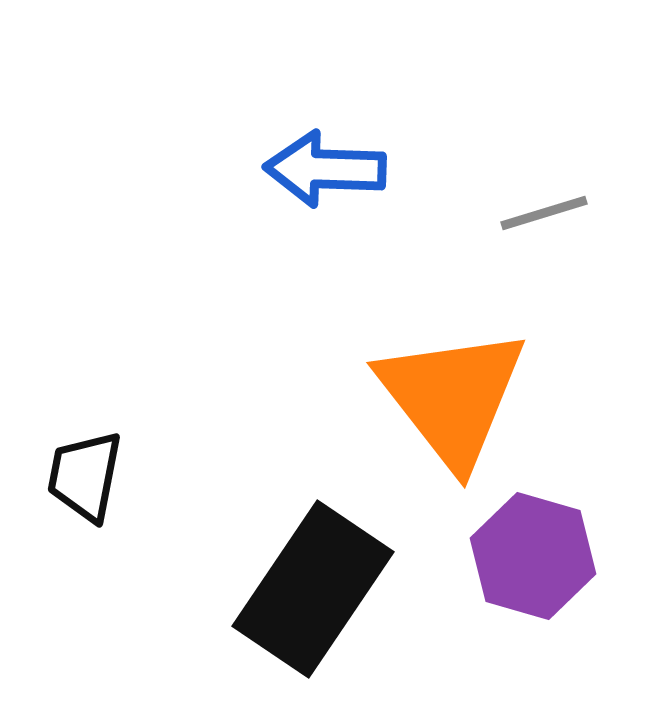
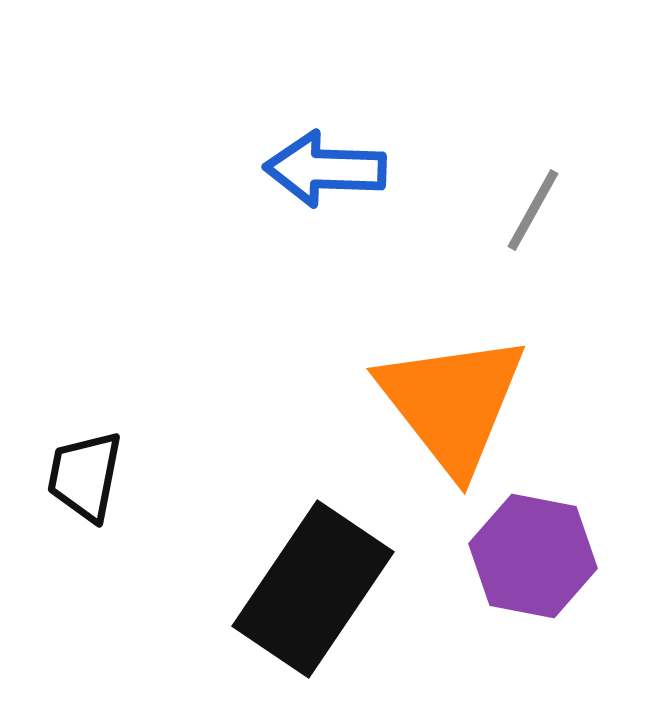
gray line: moved 11 px left, 3 px up; rotated 44 degrees counterclockwise
orange triangle: moved 6 px down
purple hexagon: rotated 5 degrees counterclockwise
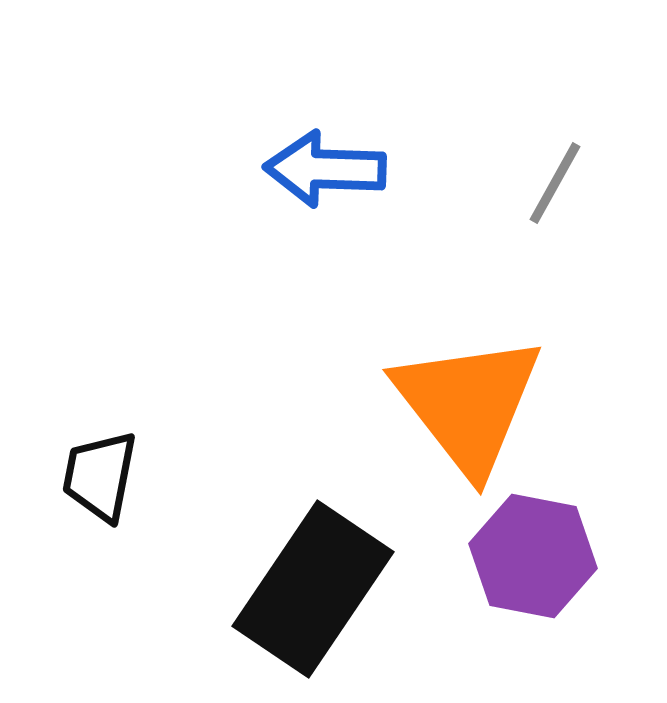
gray line: moved 22 px right, 27 px up
orange triangle: moved 16 px right, 1 px down
black trapezoid: moved 15 px right
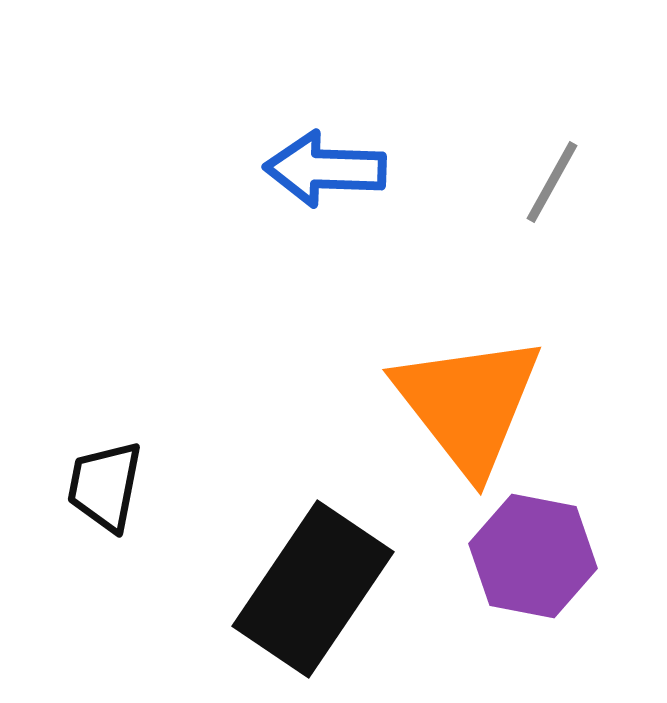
gray line: moved 3 px left, 1 px up
black trapezoid: moved 5 px right, 10 px down
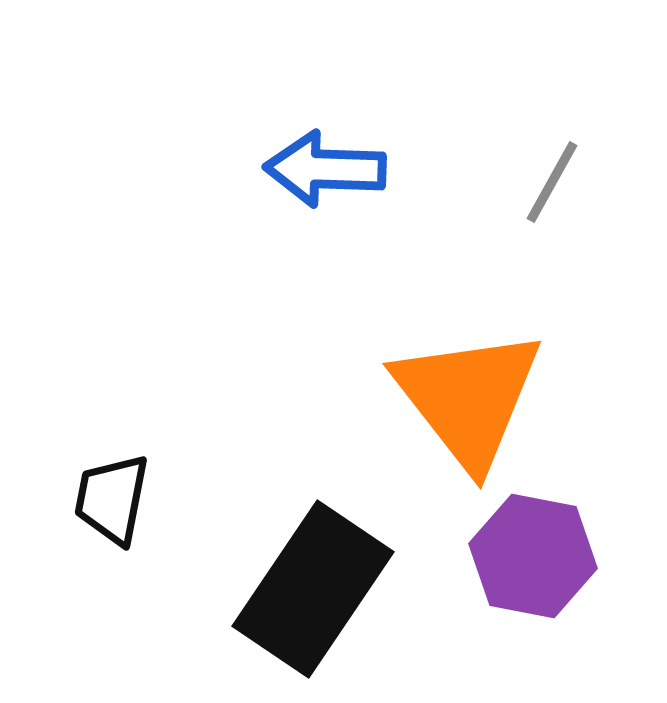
orange triangle: moved 6 px up
black trapezoid: moved 7 px right, 13 px down
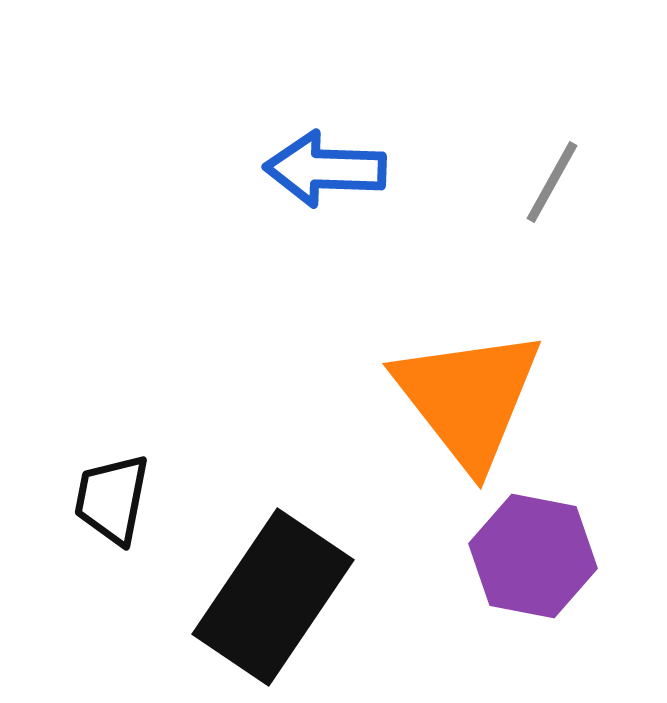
black rectangle: moved 40 px left, 8 px down
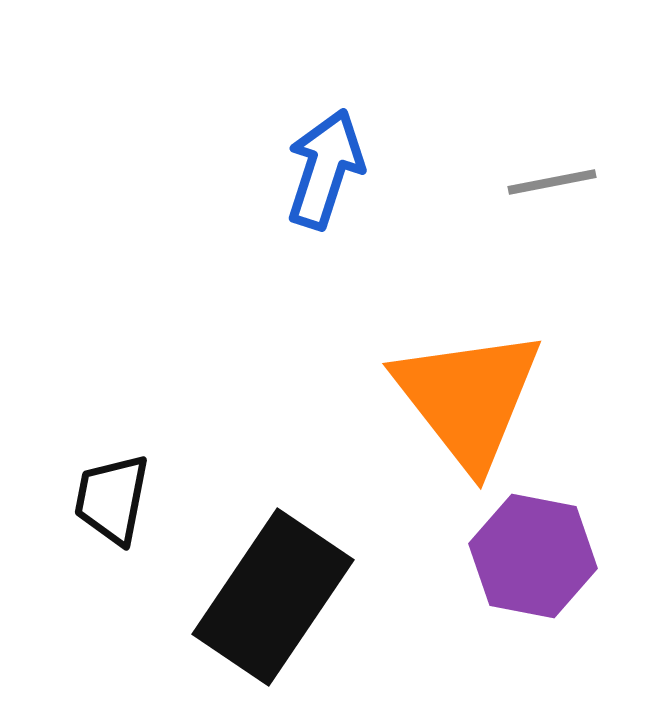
blue arrow: rotated 106 degrees clockwise
gray line: rotated 50 degrees clockwise
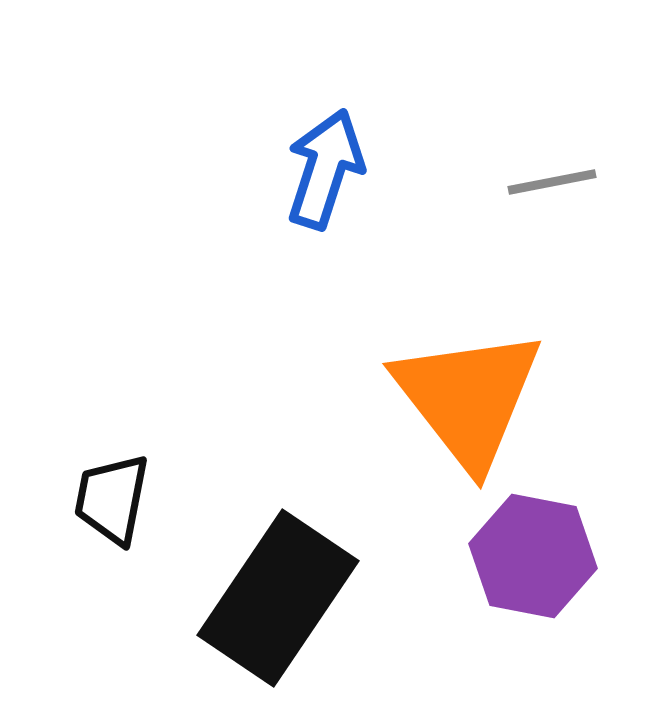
black rectangle: moved 5 px right, 1 px down
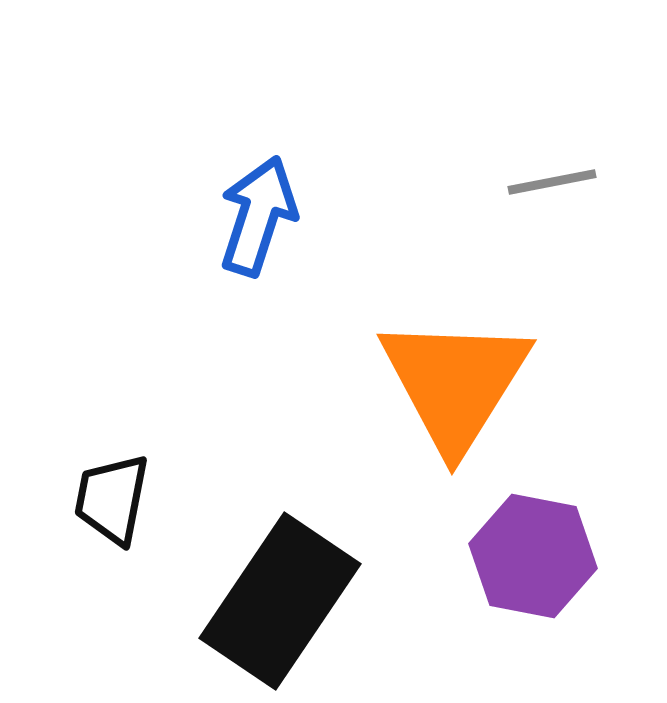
blue arrow: moved 67 px left, 47 px down
orange triangle: moved 13 px left, 15 px up; rotated 10 degrees clockwise
black rectangle: moved 2 px right, 3 px down
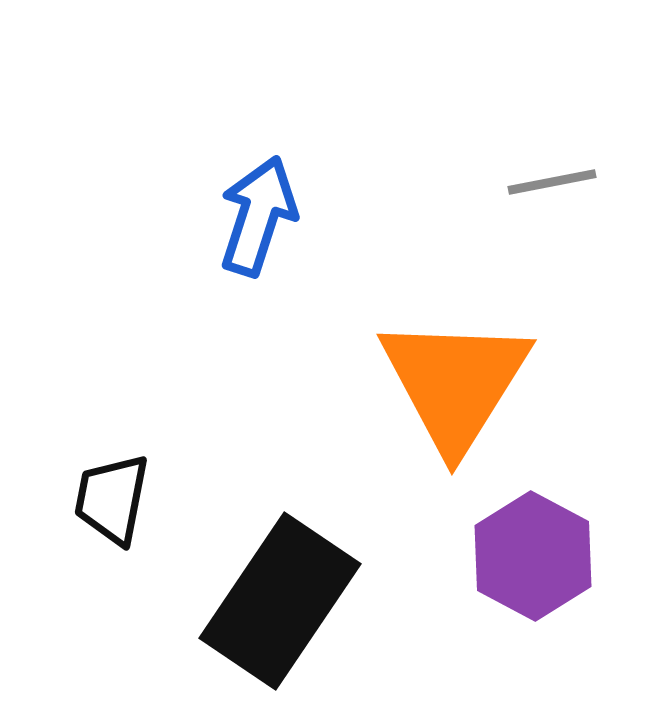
purple hexagon: rotated 17 degrees clockwise
